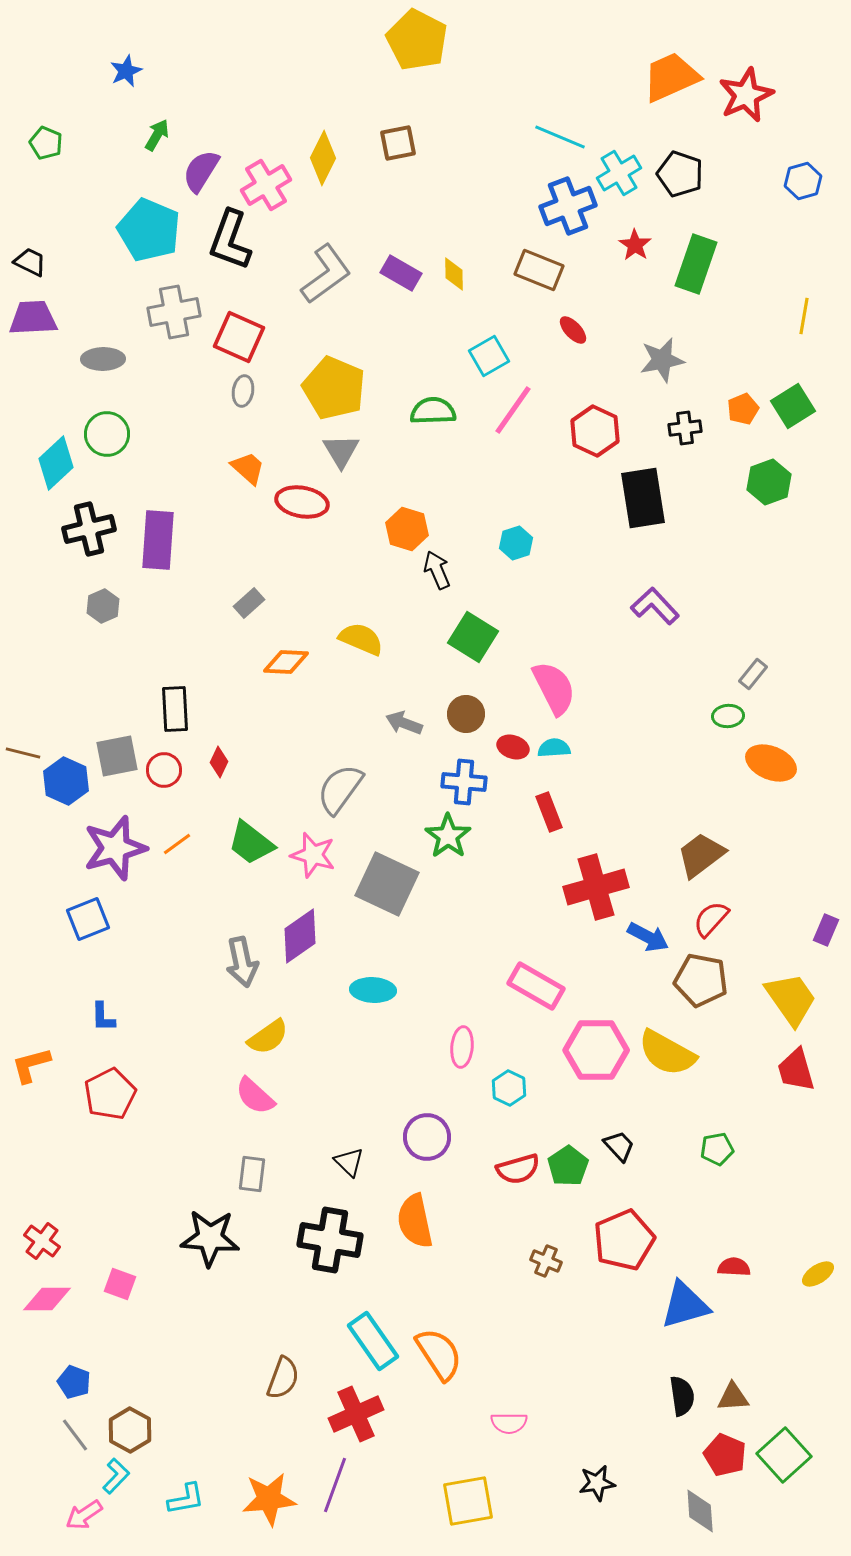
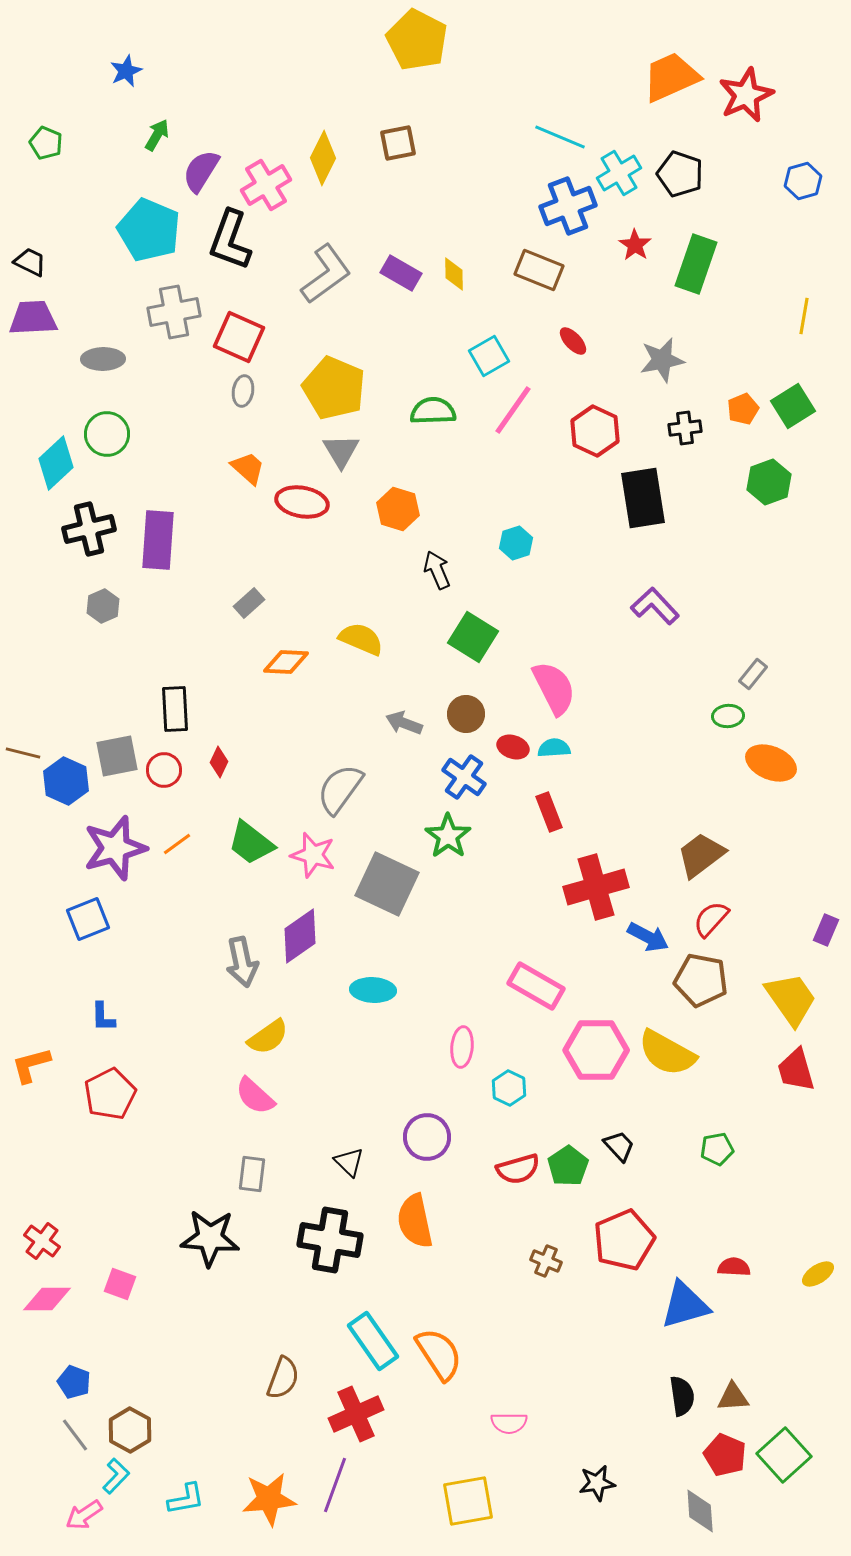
red ellipse at (573, 330): moved 11 px down
orange hexagon at (407, 529): moved 9 px left, 20 px up
blue cross at (464, 782): moved 5 px up; rotated 30 degrees clockwise
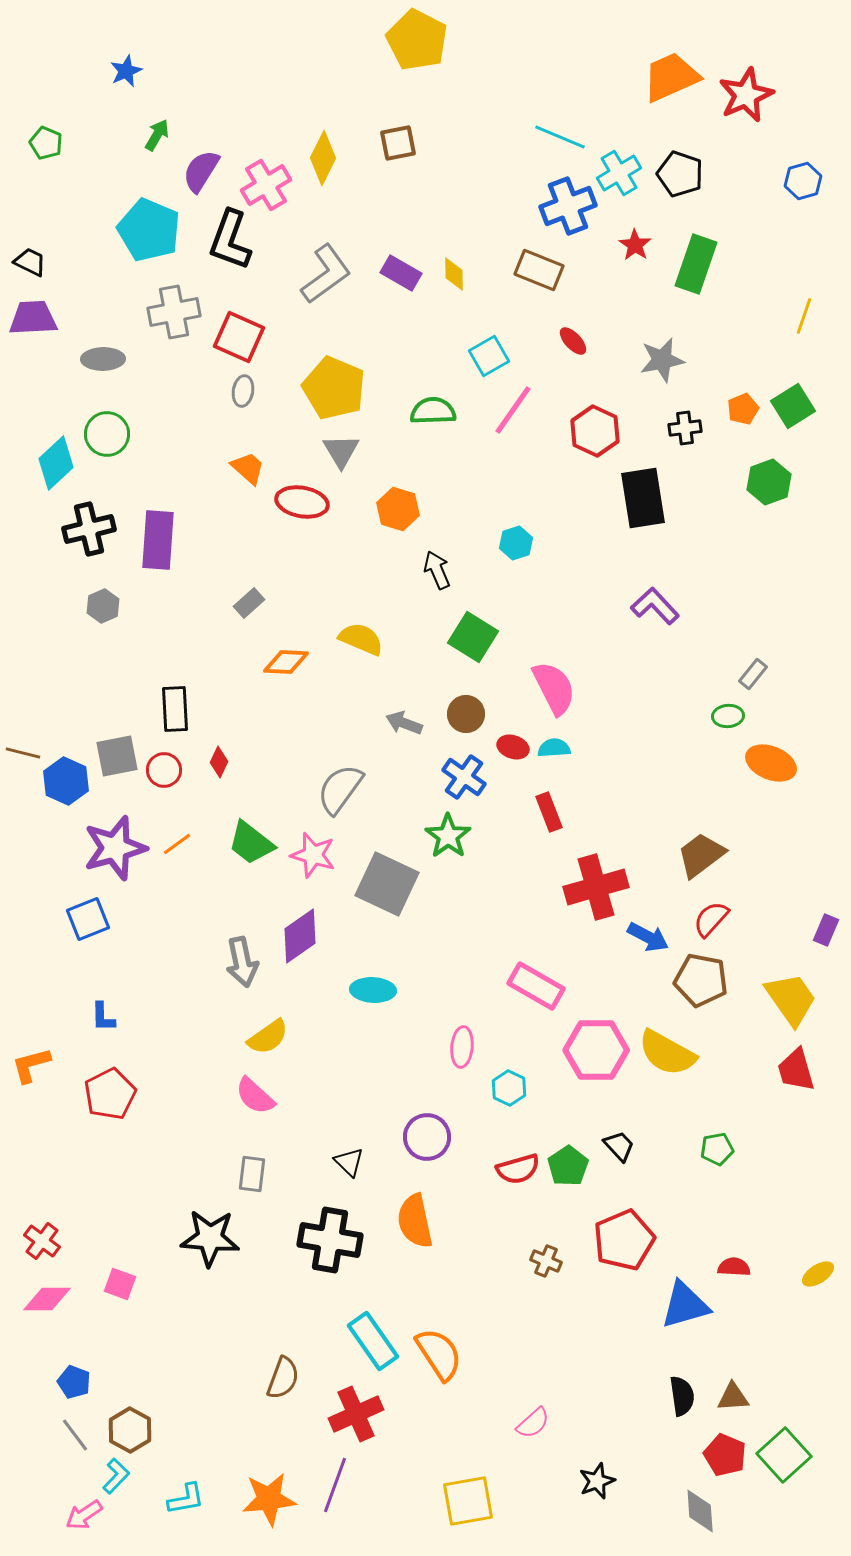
yellow line at (804, 316): rotated 9 degrees clockwise
pink semicircle at (509, 1423): moved 24 px right; rotated 42 degrees counterclockwise
black star at (597, 1483): moved 2 px up; rotated 12 degrees counterclockwise
